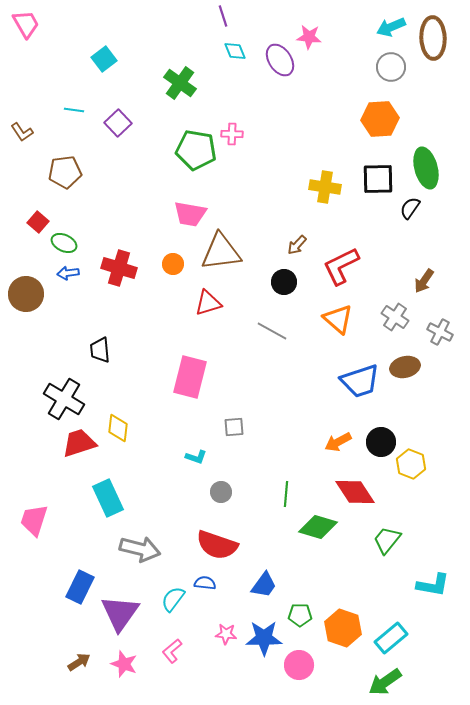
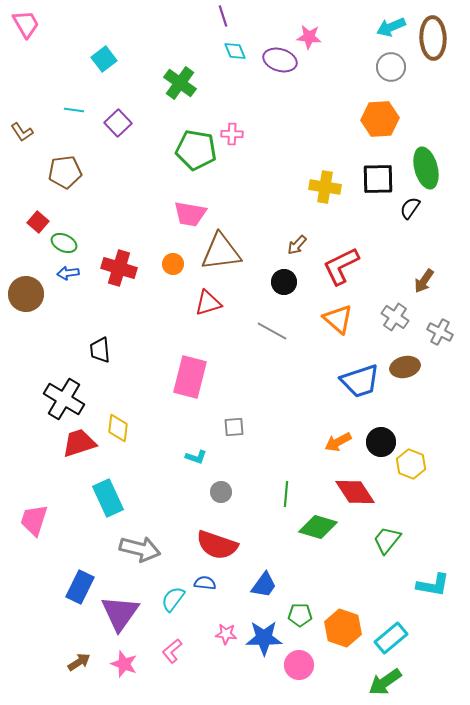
purple ellipse at (280, 60): rotated 40 degrees counterclockwise
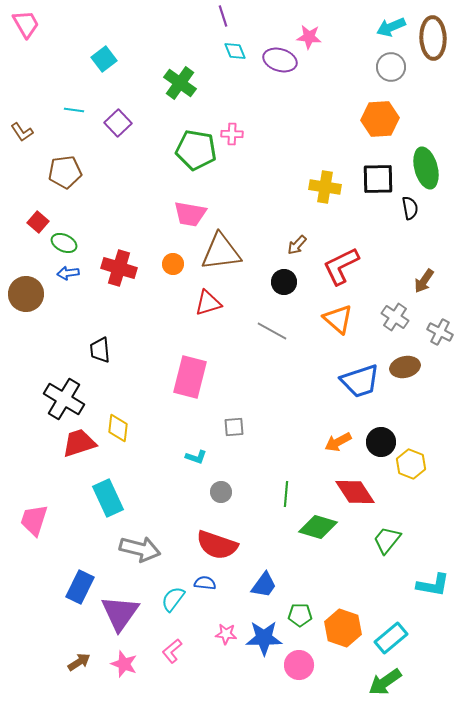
black semicircle at (410, 208): rotated 135 degrees clockwise
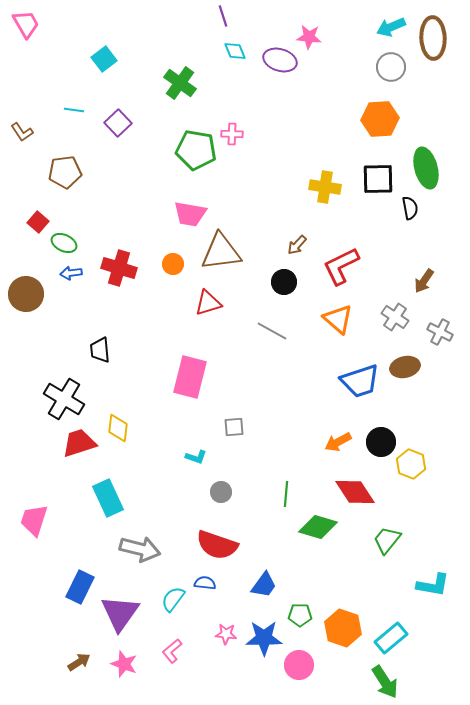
blue arrow at (68, 273): moved 3 px right
green arrow at (385, 682): rotated 88 degrees counterclockwise
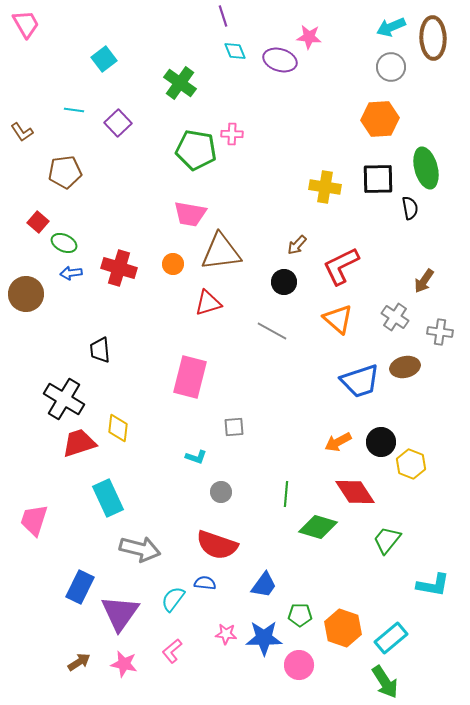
gray cross at (440, 332): rotated 20 degrees counterclockwise
pink star at (124, 664): rotated 8 degrees counterclockwise
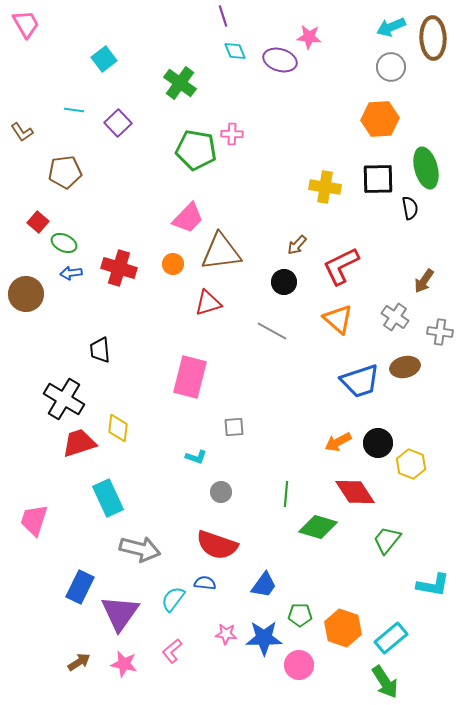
pink trapezoid at (190, 214): moved 2 px left, 4 px down; rotated 56 degrees counterclockwise
black circle at (381, 442): moved 3 px left, 1 px down
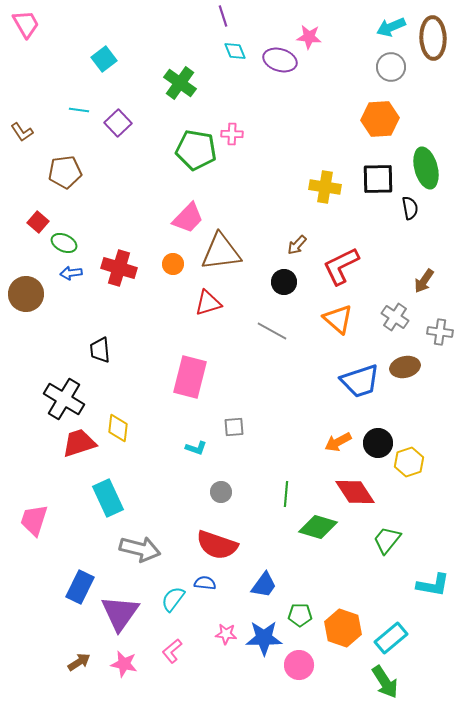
cyan line at (74, 110): moved 5 px right
cyan L-shape at (196, 457): moved 9 px up
yellow hexagon at (411, 464): moved 2 px left, 2 px up; rotated 20 degrees clockwise
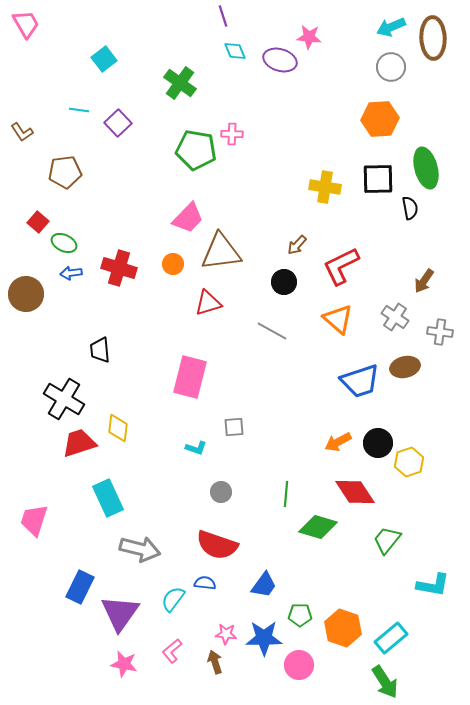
brown arrow at (79, 662): moved 136 px right; rotated 75 degrees counterclockwise
